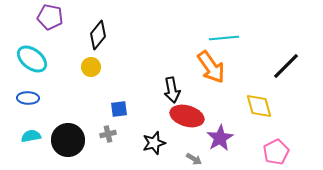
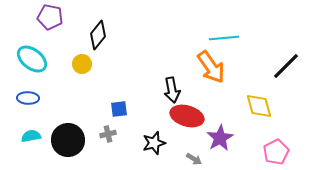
yellow circle: moved 9 px left, 3 px up
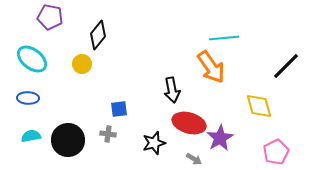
red ellipse: moved 2 px right, 7 px down
gray cross: rotated 21 degrees clockwise
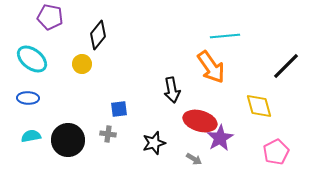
cyan line: moved 1 px right, 2 px up
red ellipse: moved 11 px right, 2 px up
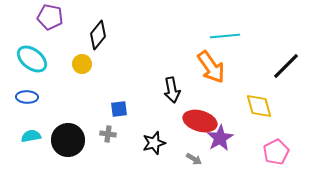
blue ellipse: moved 1 px left, 1 px up
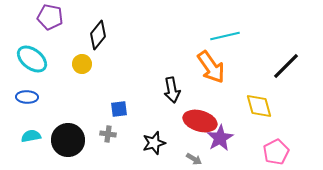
cyan line: rotated 8 degrees counterclockwise
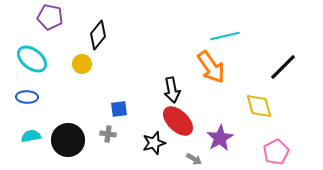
black line: moved 3 px left, 1 px down
red ellipse: moved 22 px left; rotated 28 degrees clockwise
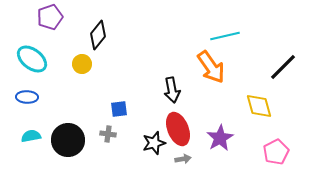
purple pentagon: rotated 30 degrees counterclockwise
red ellipse: moved 8 px down; rotated 24 degrees clockwise
gray arrow: moved 11 px left; rotated 42 degrees counterclockwise
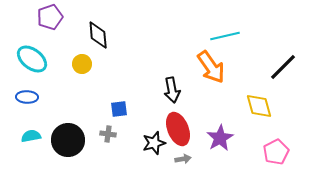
black diamond: rotated 44 degrees counterclockwise
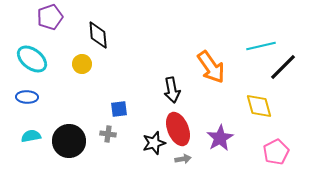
cyan line: moved 36 px right, 10 px down
black circle: moved 1 px right, 1 px down
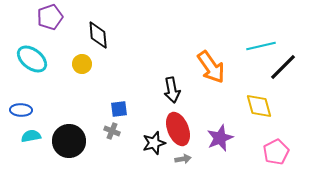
blue ellipse: moved 6 px left, 13 px down
gray cross: moved 4 px right, 3 px up; rotated 14 degrees clockwise
purple star: rotated 8 degrees clockwise
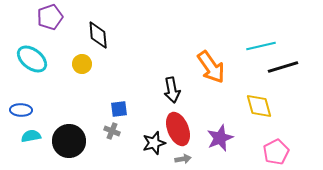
black line: rotated 28 degrees clockwise
